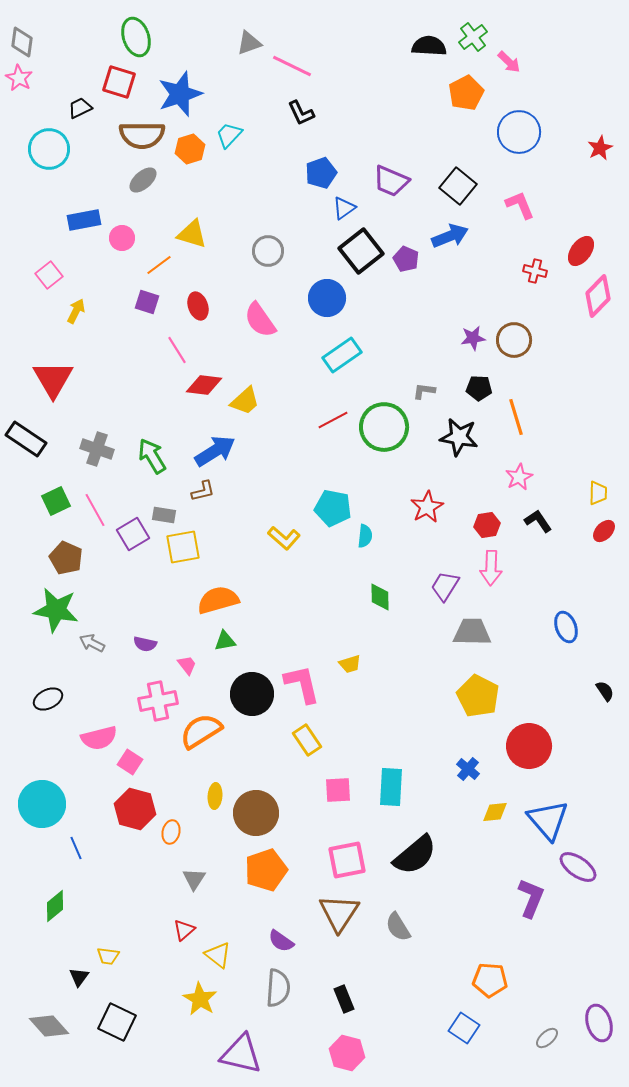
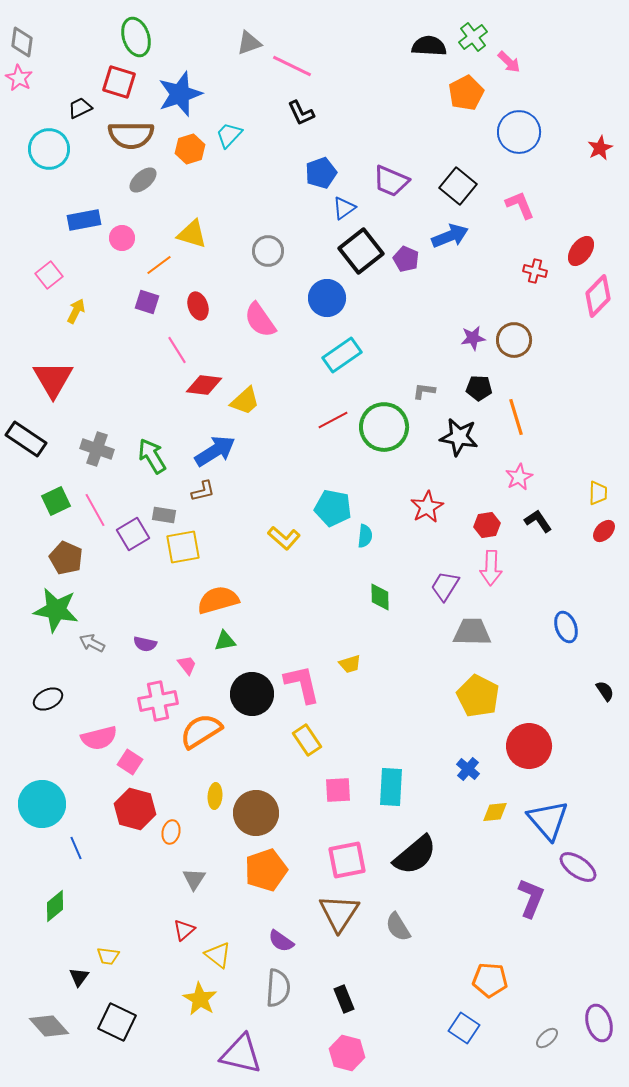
brown semicircle at (142, 135): moved 11 px left
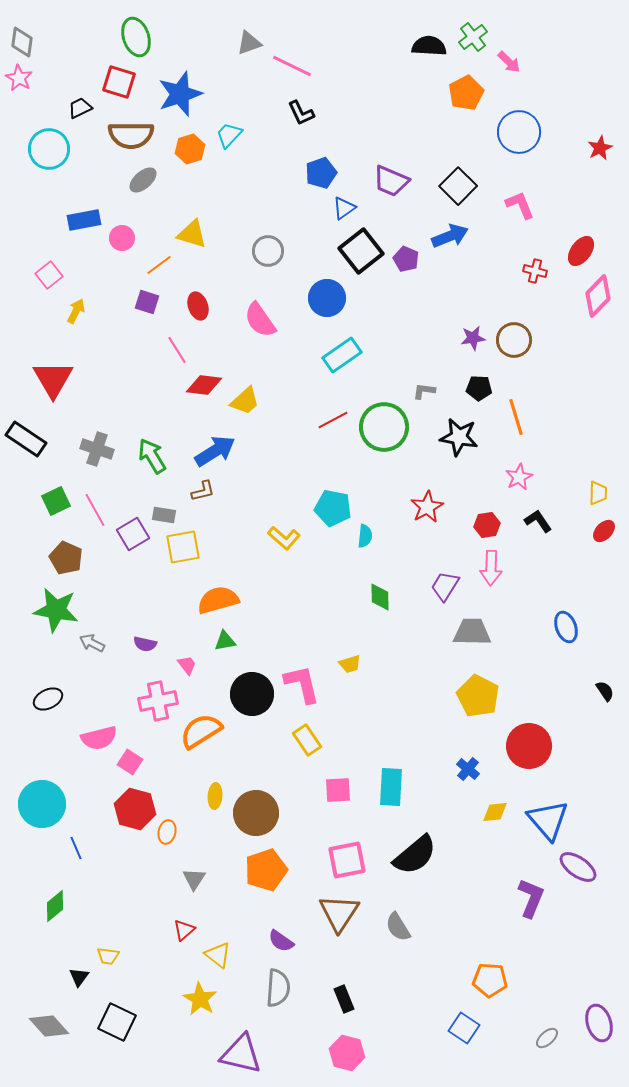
black square at (458, 186): rotated 6 degrees clockwise
orange ellipse at (171, 832): moved 4 px left
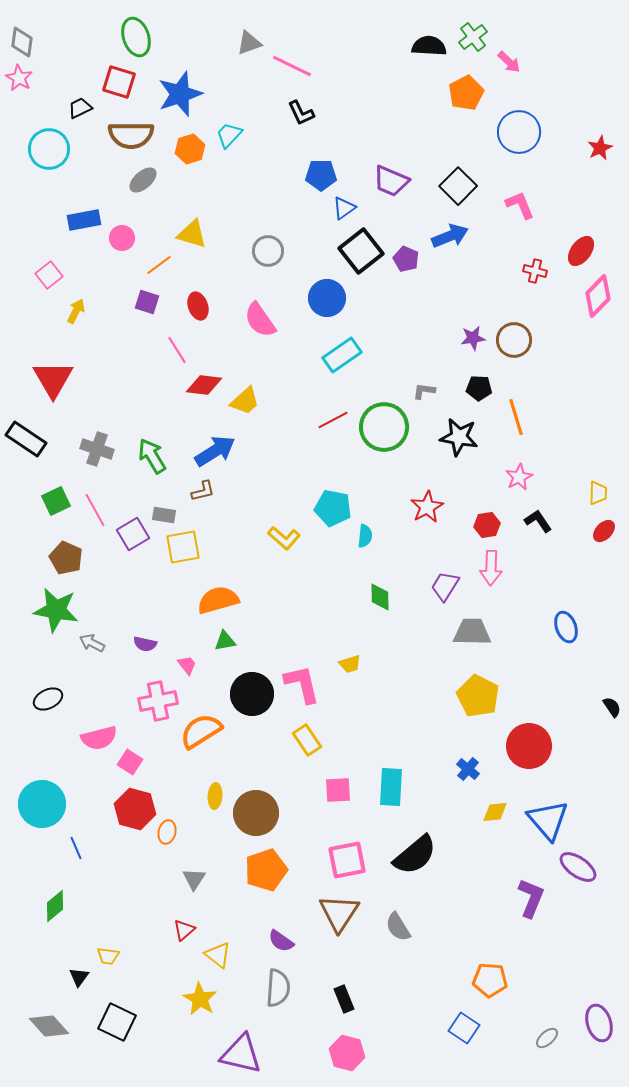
blue pentagon at (321, 173): moved 2 px down; rotated 20 degrees clockwise
black semicircle at (605, 691): moved 7 px right, 16 px down
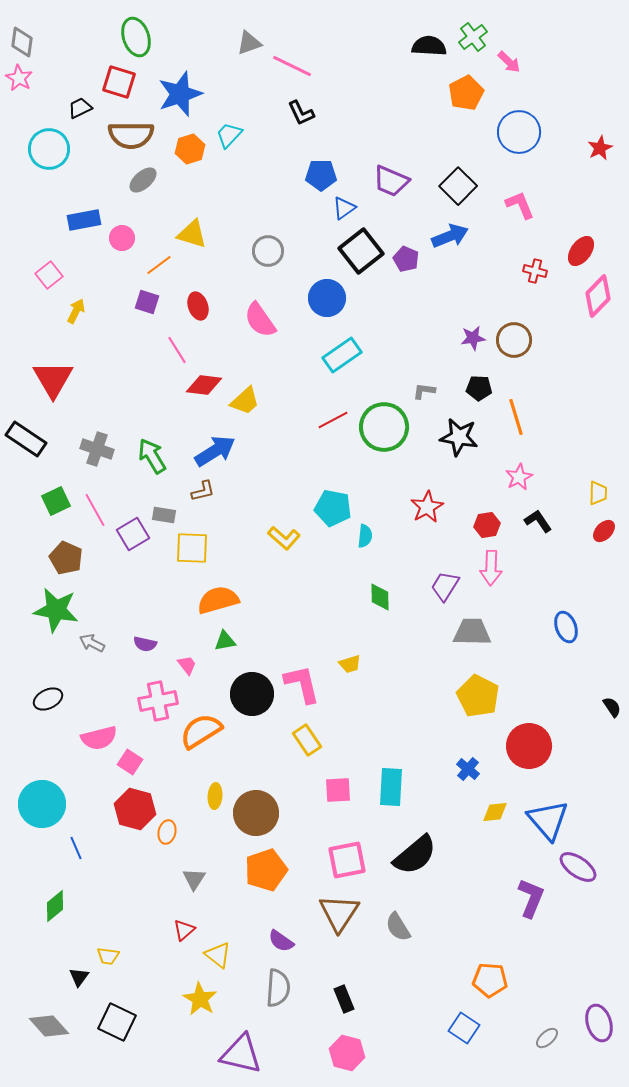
yellow square at (183, 547): moved 9 px right, 1 px down; rotated 12 degrees clockwise
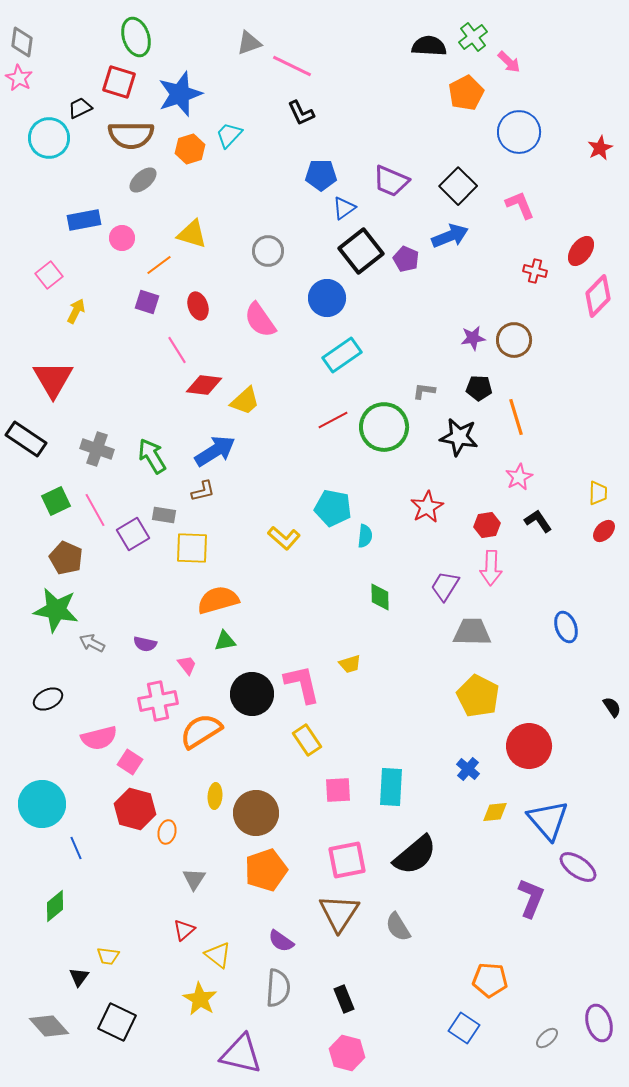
cyan circle at (49, 149): moved 11 px up
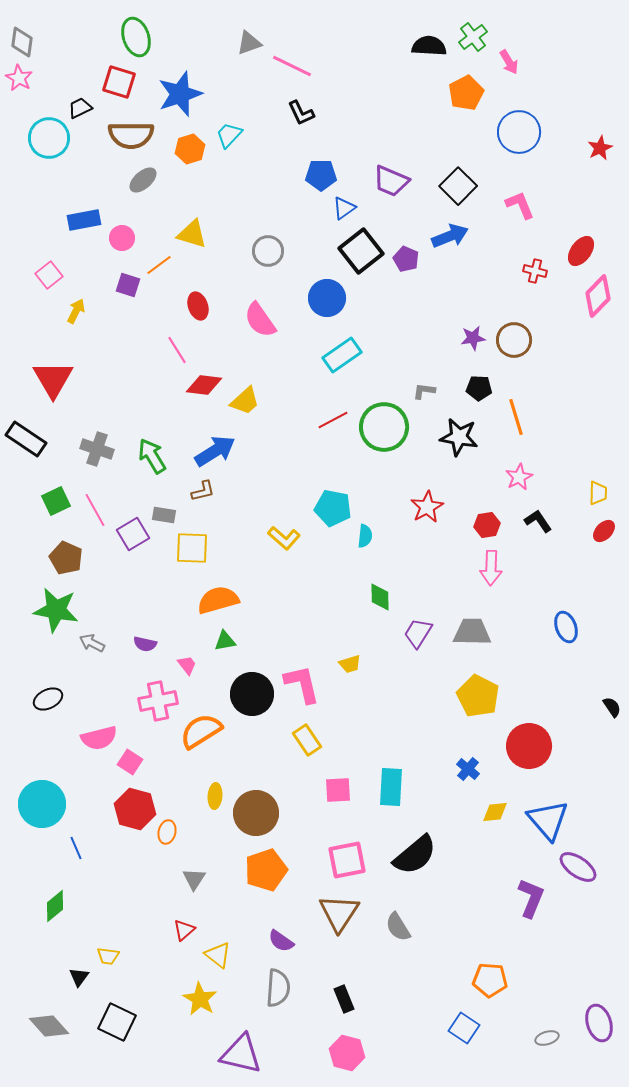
pink arrow at (509, 62): rotated 15 degrees clockwise
purple square at (147, 302): moved 19 px left, 17 px up
purple trapezoid at (445, 586): moved 27 px left, 47 px down
gray ellipse at (547, 1038): rotated 25 degrees clockwise
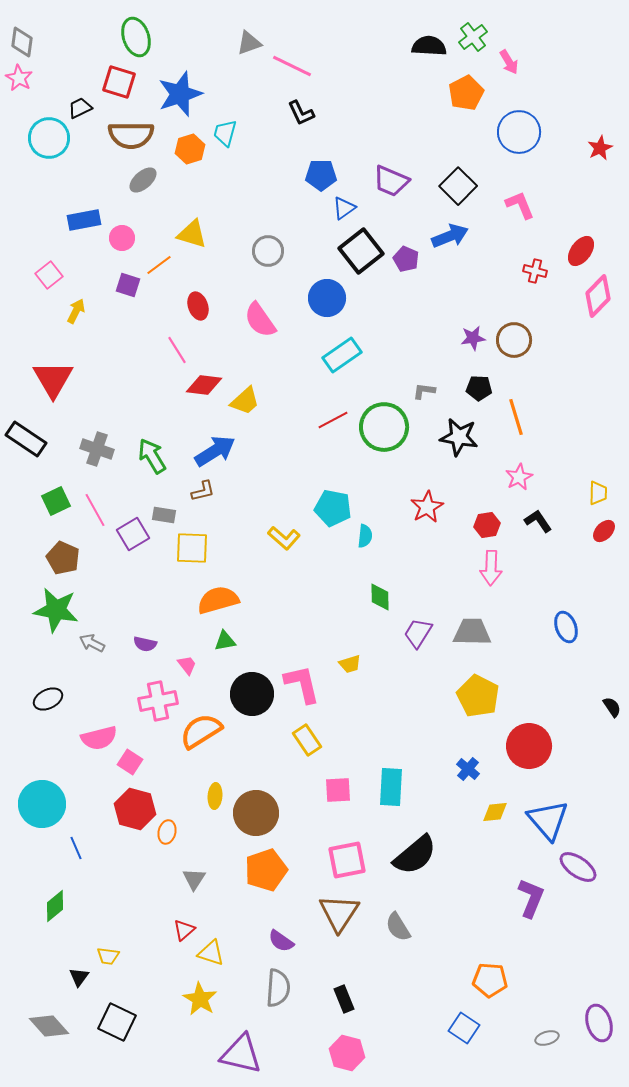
cyan trapezoid at (229, 135): moved 4 px left, 2 px up; rotated 28 degrees counterclockwise
brown pentagon at (66, 558): moved 3 px left
yellow triangle at (218, 955): moved 7 px left, 2 px up; rotated 20 degrees counterclockwise
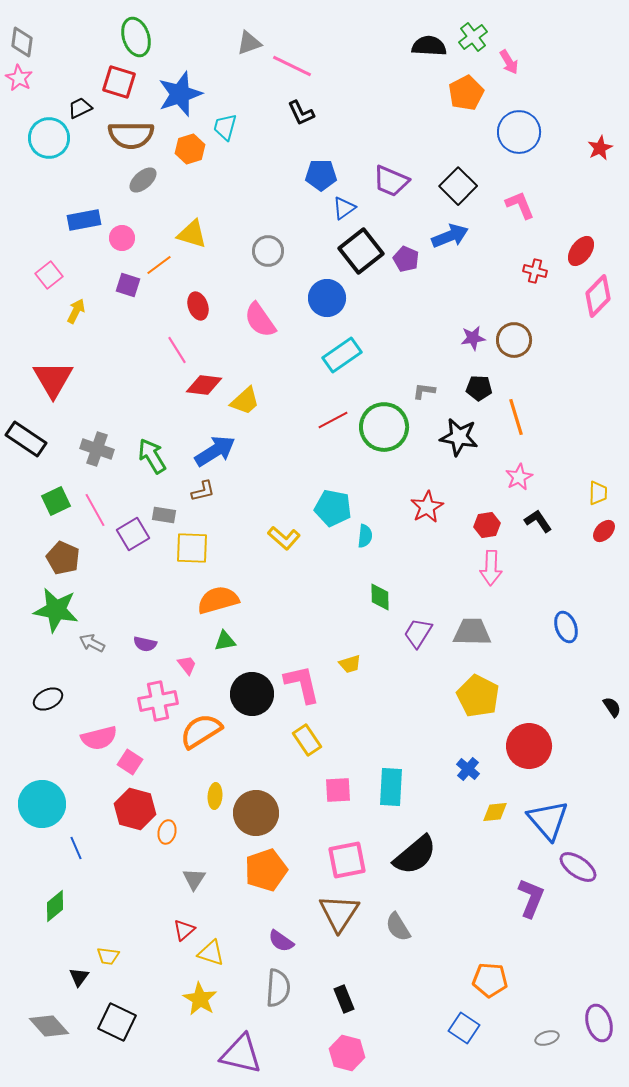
cyan trapezoid at (225, 133): moved 6 px up
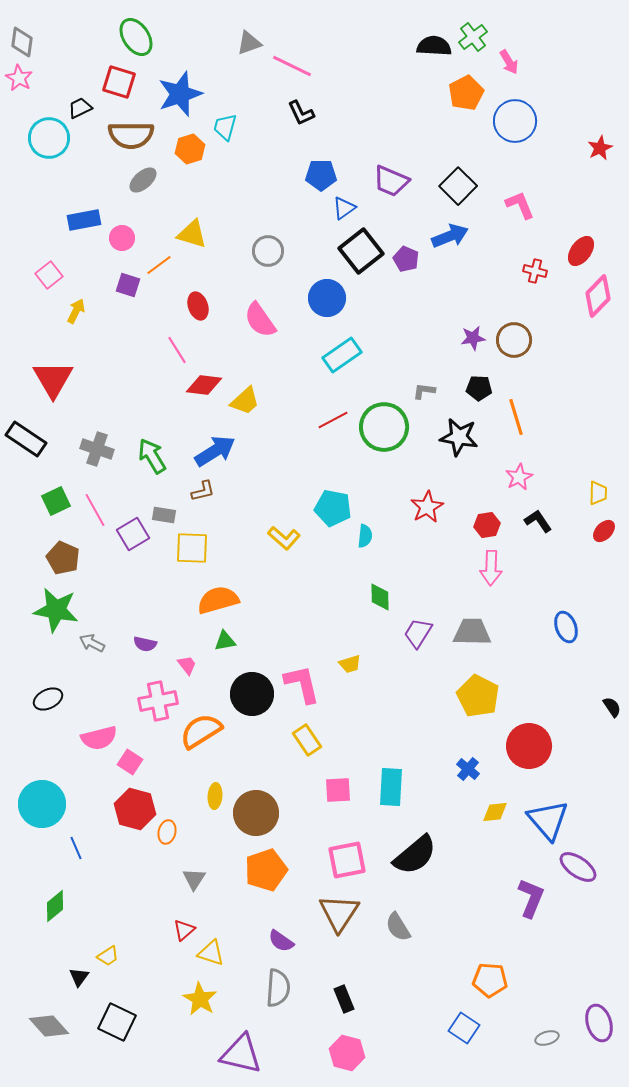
green ellipse at (136, 37): rotated 15 degrees counterclockwise
black semicircle at (429, 46): moved 5 px right
blue circle at (519, 132): moved 4 px left, 11 px up
yellow trapezoid at (108, 956): rotated 40 degrees counterclockwise
